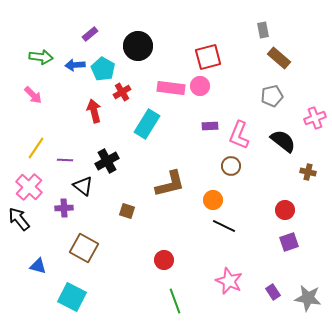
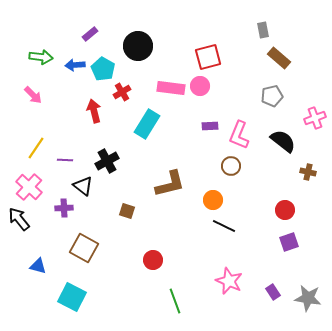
red circle at (164, 260): moved 11 px left
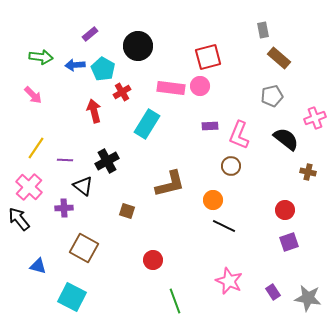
black semicircle at (283, 141): moved 3 px right, 2 px up
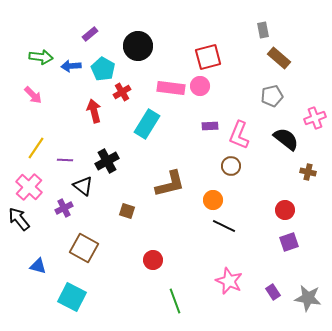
blue arrow at (75, 65): moved 4 px left, 1 px down
purple cross at (64, 208): rotated 24 degrees counterclockwise
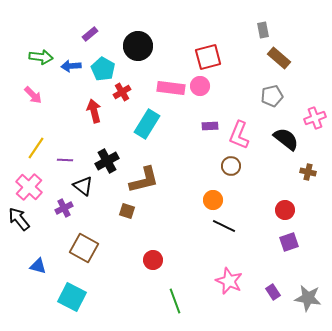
brown L-shape at (170, 184): moved 26 px left, 4 px up
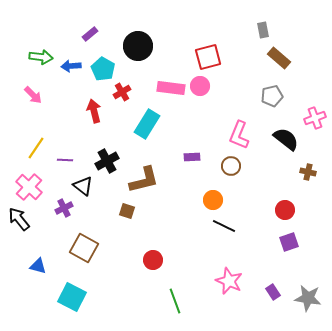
purple rectangle at (210, 126): moved 18 px left, 31 px down
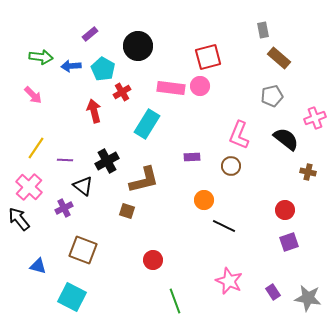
orange circle at (213, 200): moved 9 px left
brown square at (84, 248): moved 1 px left, 2 px down; rotated 8 degrees counterclockwise
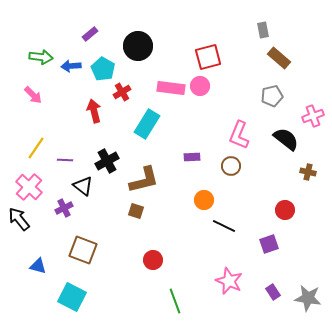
pink cross at (315, 118): moved 2 px left, 2 px up
brown square at (127, 211): moved 9 px right
purple square at (289, 242): moved 20 px left, 2 px down
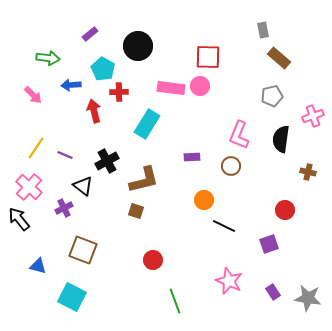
green arrow at (41, 57): moved 7 px right, 1 px down
red square at (208, 57): rotated 16 degrees clockwise
blue arrow at (71, 66): moved 19 px down
red cross at (122, 92): moved 3 px left; rotated 30 degrees clockwise
black semicircle at (286, 139): moved 5 px left; rotated 120 degrees counterclockwise
purple line at (65, 160): moved 5 px up; rotated 21 degrees clockwise
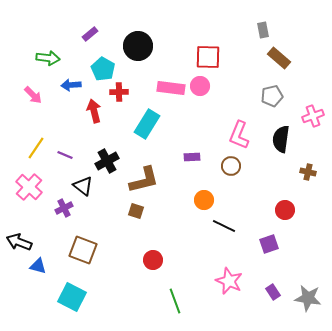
black arrow at (19, 219): moved 23 px down; rotated 30 degrees counterclockwise
